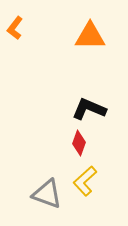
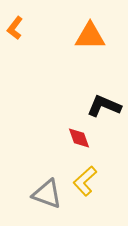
black L-shape: moved 15 px right, 3 px up
red diamond: moved 5 px up; rotated 40 degrees counterclockwise
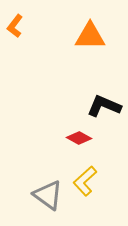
orange L-shape: moved 2 px up
red diamond: rotated 40 degrees counterclockwise
gray triangle: moved 1 px right, 1 px down; rotated 16 degrees clockwise
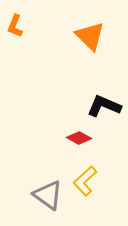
orange L-shape: rotated 15 degrees counterclockwise
orange triangle: rotated 44 degrees clockwise
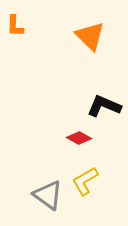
orange L-shape: rotated 20 degrees counterclockwise
yellow L-shape: rotated 12 degrees clockwise
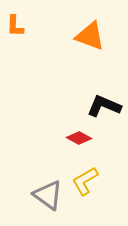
orange triangle: rotated 24 degrees counterclockwise
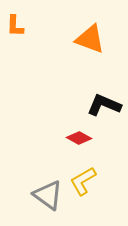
orange triangle: moved 3 px down
black L-shape: moved 1 px up
yellow L-shape: moved 2 px left
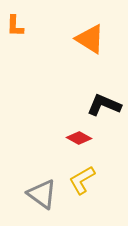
orange triangle: rotated 12 degrees clockwise
yellow L-shape: moved 1 px left, 1 px up
gray triangle: moved 6 px left, 1 px up
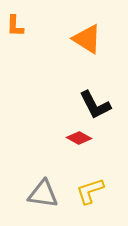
orange triangle: moved 3 px left
black L-shape: moved 9 px left; rotated 140 degrees counterclockwise
yellow L-shape: moved 8 px right, 11 px down; rotated 12 degrees clockwise
gray triangle: moved 1 px right; rotated 28 degrees counterclockwise
